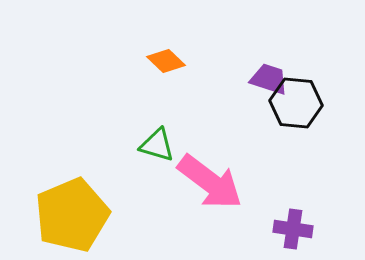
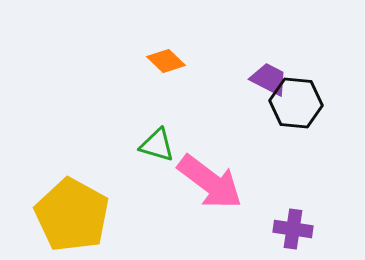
purple trapezoid: rotated 9 degrees clockwise
yellow pentagon: rotated 20 degrees counterclockwise
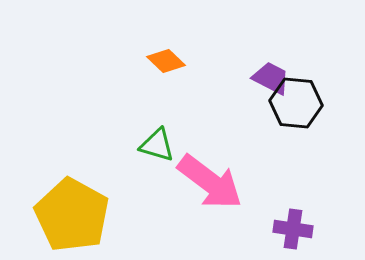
purple trapezoid: moved 2 px right, 1 px up
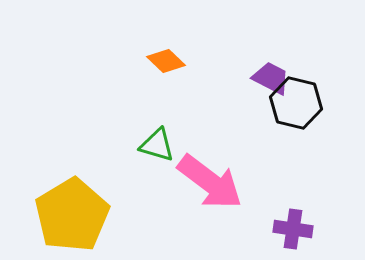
black hexagon: rotated 9 degrees clockwise
yellow pentagon: rotated 12 degrees clockwise
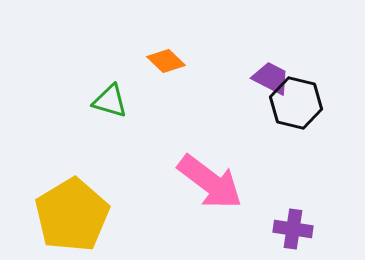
green triangle: moved 47 px left, 44 px up
